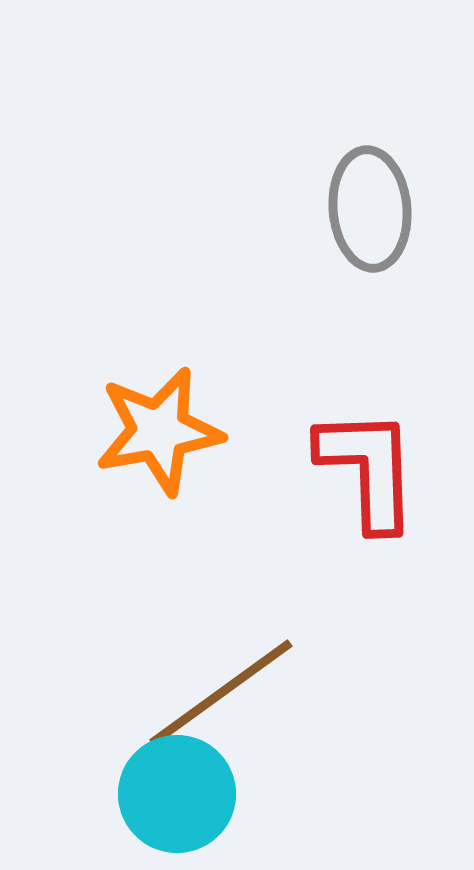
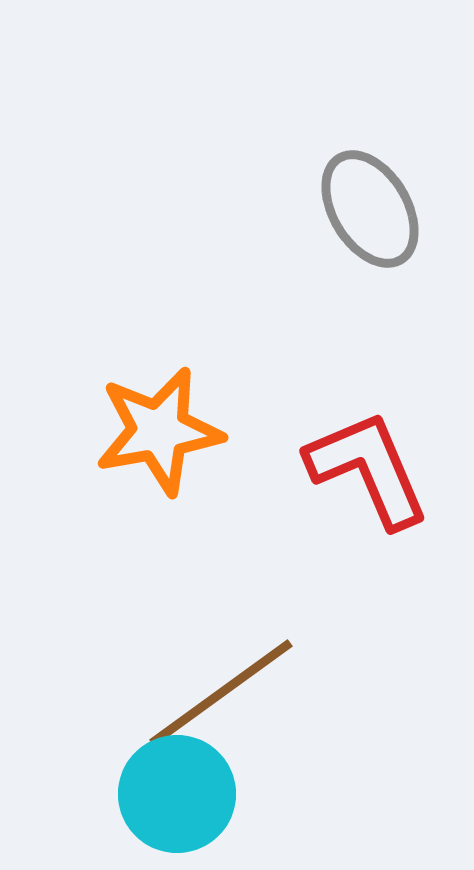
gray ellipse: rotated 26 degrees counterclockwise
red L-shape: rotated 21 degrees counterclockwise
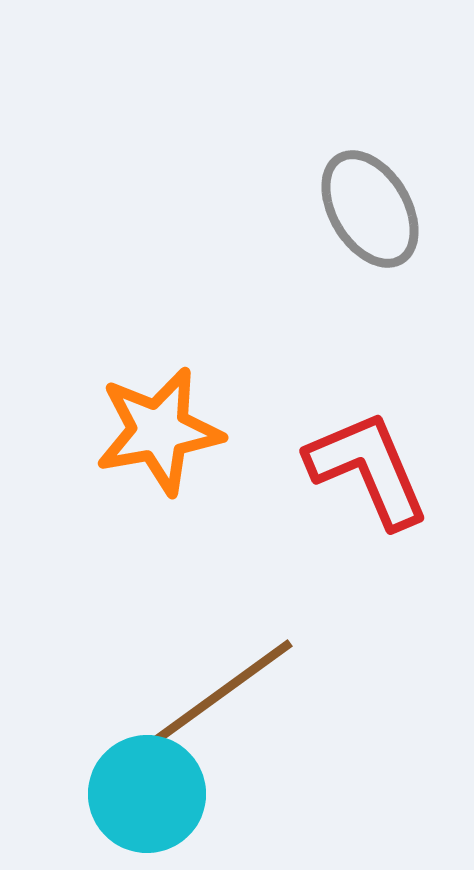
cyan circle: moved 30 px left
